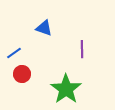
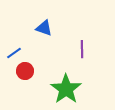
red circle: moved 3 px right, 3 px up
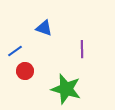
blue line: moved 1 px right, 2 px up
green star: rotated 20 degrees counterclockwise
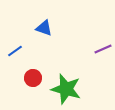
purple line: moved 21 px right; rotated 66 degrees clockwise
red circle: moved 8 px right, 7 px down
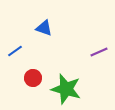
purple line: moved 4 px left, 3 px down
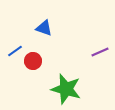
purple line: moved 1 px right
red circle: moved 17 px up
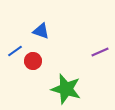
blue triangle: moved 3 px left, 3 px down
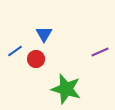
blue triangle: moved 3 px right, 3 px down; rotated 42 degrees clockwise
red circle: moved 3 px right, 2 px up
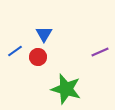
red circle: moved 2 px right, 2 px up
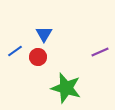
green star: moved 1 px up
